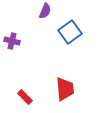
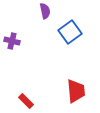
purple semicircle: rotated 35 degrees counterclockwise
red trapezoid: moved 11 px right, 2 px down
red rectangle: moved 1 px right, 4 px down
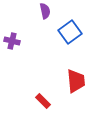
red trapezoid: moved 10 px up
red rectangle: moved 17 px right
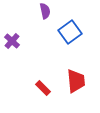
purple cross: rotated 28 degrees clockwise
red rectangle: moved 13 px up
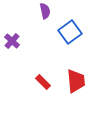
red rectangle: moved 6 px up
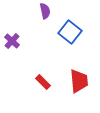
blue square: rotated 15 degrees counterclockwise
red trapezoid: moved 3 px right
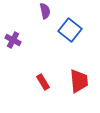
blue square: moved 2 px up
purple cross: moved 1 px right, 1 px up; rotated 14 degrees counterclockwise
red rectangle: rotated 14 degrees clockwise
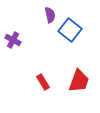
purple semicircle: moved 5 px right, 4 px down
red trapezoid: rotated 25 degrees clockwise
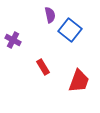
red rectangle: moved 15 px up
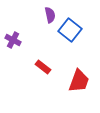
red rectangle: rotated 21 degrees counterclockwise
